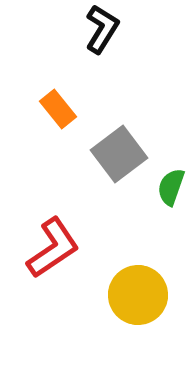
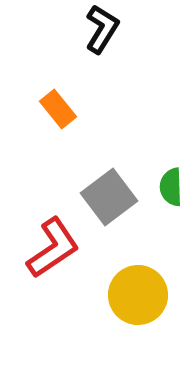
gray square: moved 10 px left, 43 px down
green semicircle: rotated 21 degrees counterclockwise
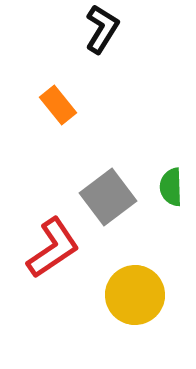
orange rectangle: moved 4 px up
gray square: moved 1 px left
yellow circle: moved 3 px left
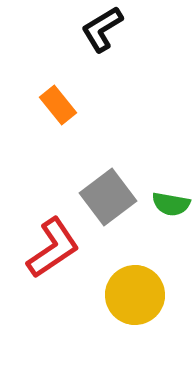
black L-shape: rotated 153 degrees counterclockwise
green semicircle: moved 17 px down; rotated 78 degrees counterclockwise
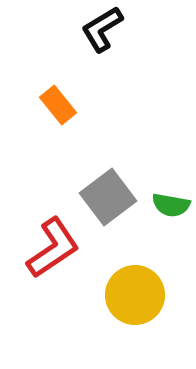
green semicircle: moved 1 px down
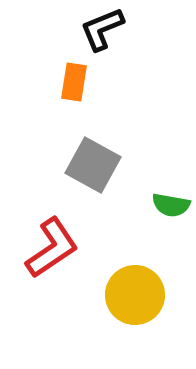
black L-shape: rotated 9 degrees clockwise
orange rectangle: moved 16 px right, 23 px up; rotated 48 degrees clockwise
gray square: moved 15 px left, 32 px up; rotated 24 degrees counterclockwise
red L-shape: moved 1 px left
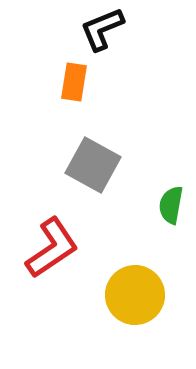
green semicircle: rotated 90 degrees clockwise
